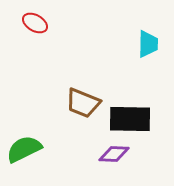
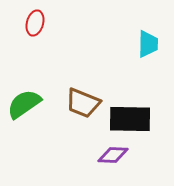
red ellipse: rotated 75 degrees clockwise
green semicircle: moved 45 px up; rotated 9 degrees counterclockwise
purple diamond: moved 1 px left, 1 px down
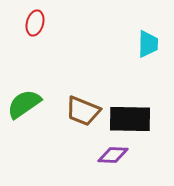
brown trapezoid: moved 8 px down
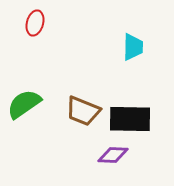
cyan trapezoid: moved 15 px left, 3 px down
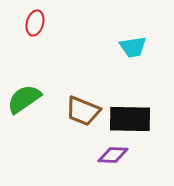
cyan trapezoid: rotated 80 degrees clockwise
green semicircle: moved 5 px up
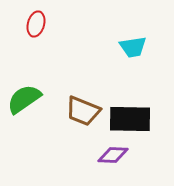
red ellipse: moved 1 px right, 1 px down
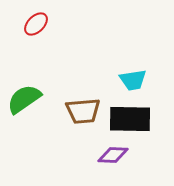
red ellipse: rotated 30 degrees clockwise
cyan trapezoid: moved 33 px down
brown trapezoid: rotated 27 degrees counterclockwise
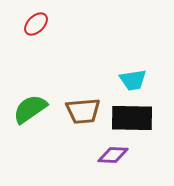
green semicircle: moved 6 px right, 10 px down
black rectangle: moved 2 px right, 1 px up
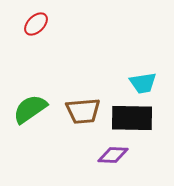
cyan trapezoid: moved 10 px right, 3 px down
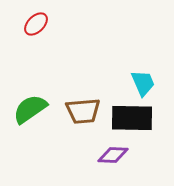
cyan trapezoid: rotated 104 degrees counterclockwise
